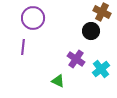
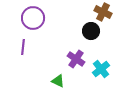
brown cross: moved 1 px right
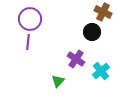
purple circle: moved 3 px left, 1 px down
black circle: moved 1 px right, 1 px down
purple line: moved 5 px right, 5 px up
cyan cross: moved 2 px down
green triangle: rotated 48 degrees clockwise
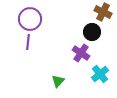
purple cross: moved 5 px right, 6 px up
cyan cross: moved 1 px left, 3 px down
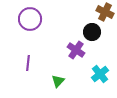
brown cross: moved 2 px right
purple line: moved 21 px down
purple cross: moved 5 px left, 3 px up
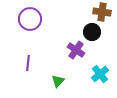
brown cross: moved 3 px left; rotated 18 degrees counterclockwise
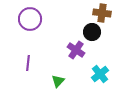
brown cross: moved 1 px down
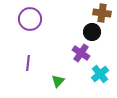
purple cross: moved 5 px right, 3 px down
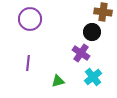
brown cross: moved 1 px right, 1 px up
cyan cross: moved 7 px left, 3 px down
green triangle: rotated 32 degrees clockwise
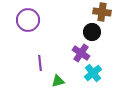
brown cross: moved 1 px left
purple circle: moved 2 px left, 1 px down
purple line: moved 12 px right; rotated 14 degrees counterclockwise
cyan cross: moved 4 px up
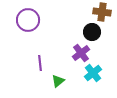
purple cross: rotated 18 degrees clockwise
green triangle: rotated 24 degrees counterclockwise
